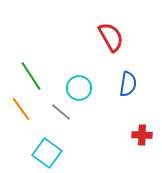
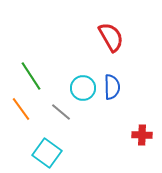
blue semicircle: moved 16 px left, 3 px down; rotated 10 degrees counterclockwise
cyan circle: moved 4 px right
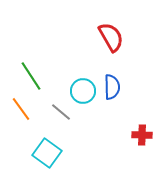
cyan circle: moved 3 px down
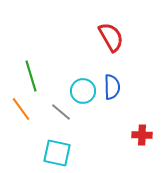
green line: rotated 16 degrees clockwise
cyan square: moved 10 px right; rotated 24 degrees counterclockwise
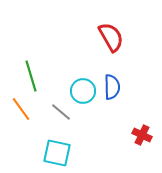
red cross: rotated 24 degrees clockwise
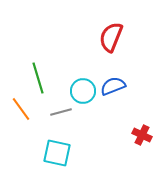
red semicircle: rotated 128 degrees counterclockwise
green line: moved 7 px right, 2 px down
blue semicircle: moved 1 px right, 1 px up; rotated 110 degrees counterclockwise
gray line: rotated 55 degrees counterclockwise
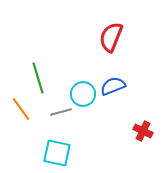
cyan circle: moved 3 px down
red cross: moved 1 px right, 4 px up
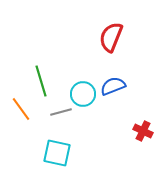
green line: moved 3 px right, 3 px down
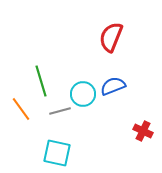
gray line: moved 1 px left, 1 px up
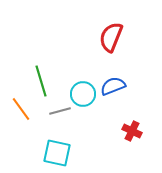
red cross: moved 11 px left
